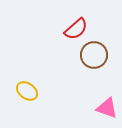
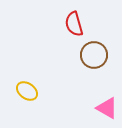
red semicircle: moved 2 px left, 5 px up; rotated 115 degrees clockwise
pink triangle: rotated 10 degrees clockwise
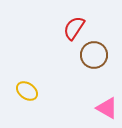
red semicircle: moved 4 px down; rotated 50 degrees clockwise
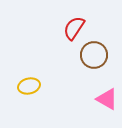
yellow ellipse: moved 2 px right, 5 px up; rotated 50 degrees counterclockwise
pink triangle: moved 9 px up
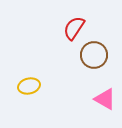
pink triangle: moved 2 px left
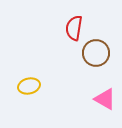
red semicircle: rotated 25 degrees counterclockwise
brown circle: moved 2 px right, 2 px up
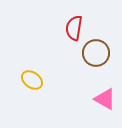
yellow ellipse: moved 3 px right, 6 px up; rotated 50 degrees clockwise
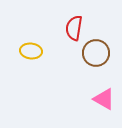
yellow ellipse: moved 1 px left, 29 px up; rotated 30 degrees counterclockwise
pink triangle: moved 1 px left
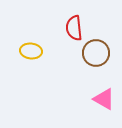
red semicircle: rotated 15 degrees counterclockwise
